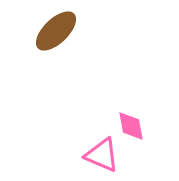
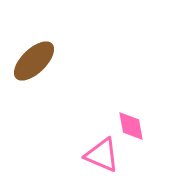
brown ellipse: moved 22 px left, 30 px down
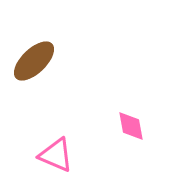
pink triangle: moved 46 px left
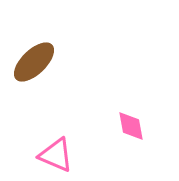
brown ellipse: moved 1 px down
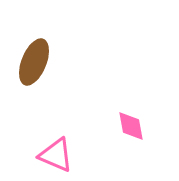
brown ellipse: rotated 24 degrees counterclockwise
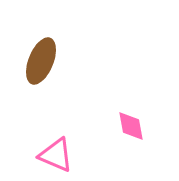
brown ellipse: moved 7 px right, 1 px up
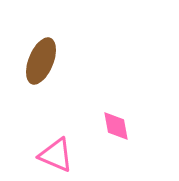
pink diamond: moved 15 px left
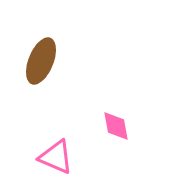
pink triangle: moved 2 px down
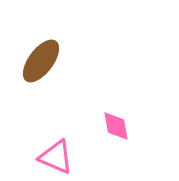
brown ellipse: rotated 15 degrees clockwise
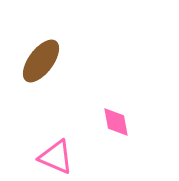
pink diamond: moved 4 px up
